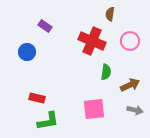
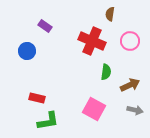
blue circle: moved 1 px up
pink square: rotated 35 degrees clockwise
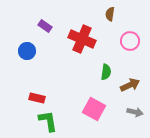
red cross: moved 10 px left, 2 px up
gray arrow: moved 2 px down
green L-shape: rotated 90 degrees counterclockwise
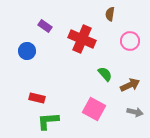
green semicircle: moved 1 px left, 2 px down; rotated 49 degrees counterclockwise
green L-shape: rotated 85 degrees counterclockwise
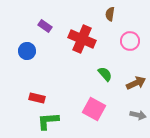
brown arrow: moved 6 px right, 2 px up
gray arrow: moved 3 px right, 3 px down
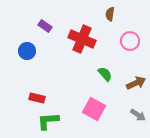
gray arrow: rotated 21 degrees clockwise
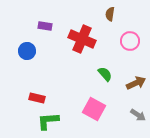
purple rectangle: rotated 24 degrees counterclockwise
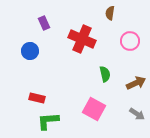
brown semicircle: moved 1 px up
purple rectangle: moved 1 px left, 3 px up; rotated 56 degrees clockwise
blue circle: moved 3 px right
green semicircle: rotated 28 degrees clockwise
gray arrow: moved 1 px left, 1 px up
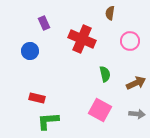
pink square: moved 6 px right, 1 px down
gray arrow: rotated 28 degrees counterclockwise
